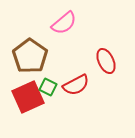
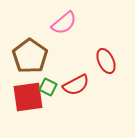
red square: rotated 16 degrees clockwise
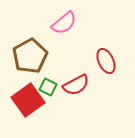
brown pentagon: rotated 8 degrees clockwise
red square: moved 3 px down; rotated 28 degrees counterclockwise
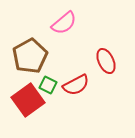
green square: moved 2 px up
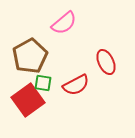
red ellipse: moved 1 px down
green square: moved 5 px left, 2 px up; rotated 18 degrees counterclockwise
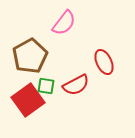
pink semicircle: rotated 12 degrees counterclockwise
red ellipse: moved 2 px left
green square: moved 3 px right, 3 px down
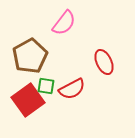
red semicircle: moved 4 px left, 4 px down
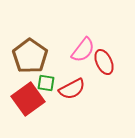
pink semicircle: moved 19 px right, 27 px down
brown pentagon: rotated 8 degrees counterclockwise
green square: moved 3 px up
red square: moved 1 px up
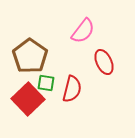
pink semicircle: moved 19 px up
red semicircle: rotated 48 degrees counterclockwise
red square: rotated 8 degrees counterclockwise
